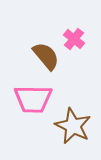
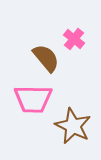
brown semicircle: moved 2 px down
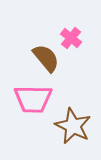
pink cross: moved 3 px left, 1 px up
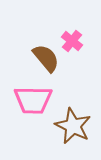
pink cross: moved 1 px right, 3 px down
pink trapezoid: moved 1 px down
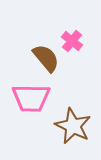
pink trapezoid: moved 2 px left, 2 px up
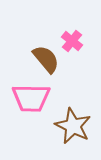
brown semicircle: moved 1 px down
